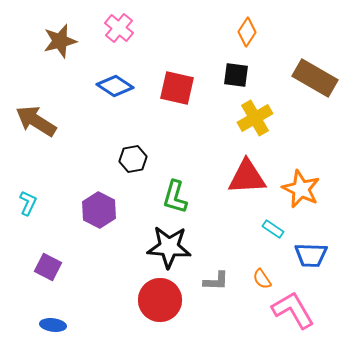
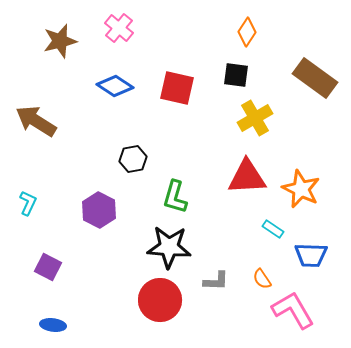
brown rectangle: rotated 6 degrees clockwise
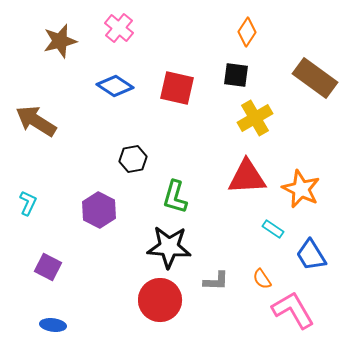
blue trapezoid: rotated 56 degrees clockwise
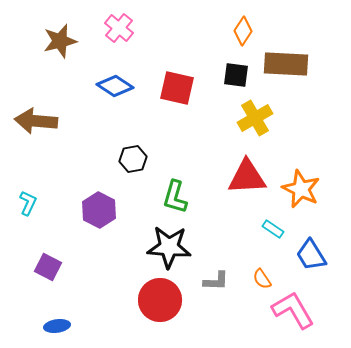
orange diamond: moved 4 px left, 1 px up
brown rectangle: moved 29 px left, 14 px up; rotated 33 degrees counterclockwise
brown arrow: rotated 27 degrees counterclockwise
blue ellipse: moved 4 px right, 1 px down; rotated 15 degrees counterclockwise
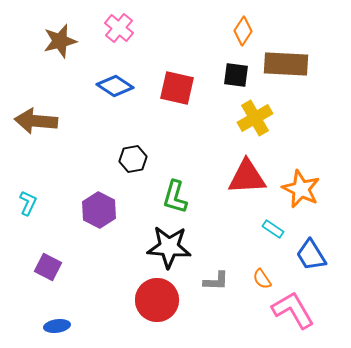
red circle: moved 3 px left
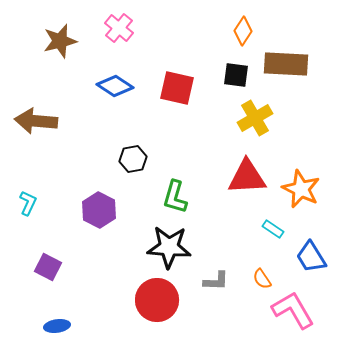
blue trapezoid: moved 2 px down
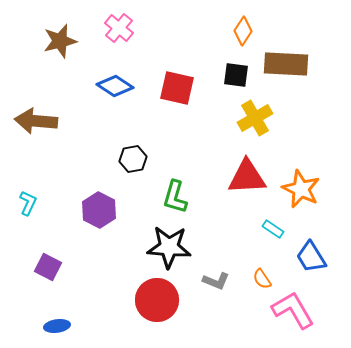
gray L-shape: rotated 20 degrees clockwise
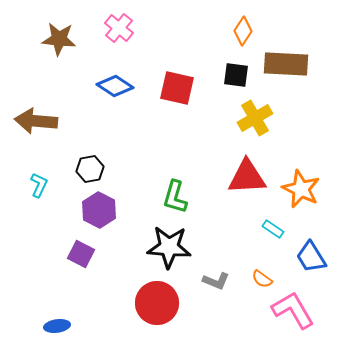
brown star: moved 1 px left, 2 px up; rotated 20 degrees clockwise
black hexagon: moved 43 px left, 10 px down
cyan L-shape: moved 11 px right, 18 px up
purple square: moved 33 px right, 13 px up
orange semicircle: rotated 20 degrees counterclockwise
red circle: moved 3 px down
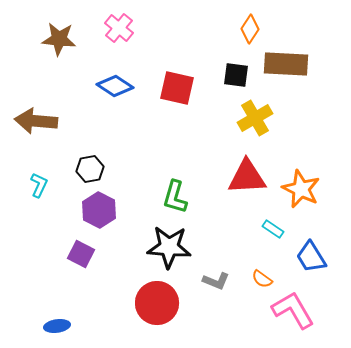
orange diamond: moved 7 px right, 2 px up
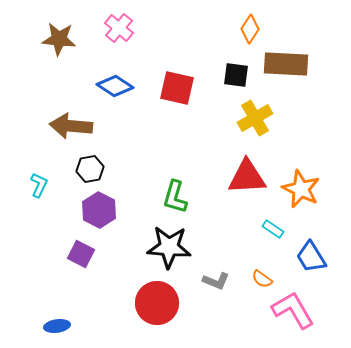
brown arrow: moved 35 px right, 5 px down
